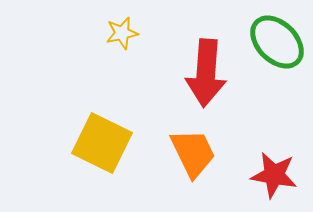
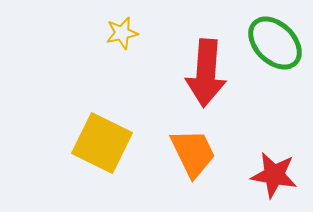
green ellipse: moved 2 px left, 1 px down
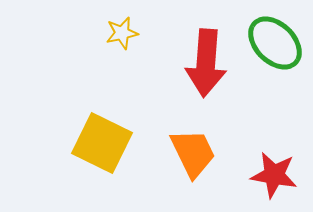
red arrow: moved 10 px up
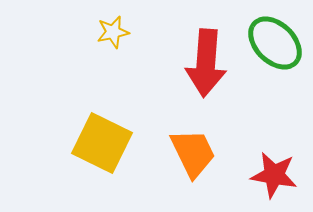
yellow star: moved 9 px left, 1 px up
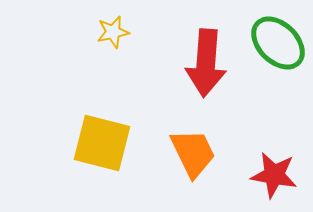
green ellipse: moved 3 px right
yellow square: rotated 12 degrees counterclockwise
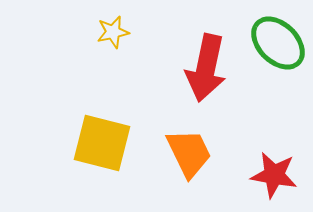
red arrow: moved 5 px down; rotated 8 degrees clockwise
orange trapezoid: moved 4 px left
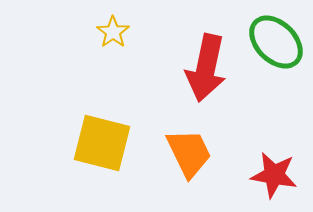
yellow star: rotated 24 degrees counterclockwise
green ellipse: moved 2 px left, 1 px up
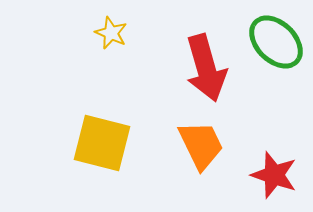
yellow star: moved 2 px left, 1 px down; rotated 12 degrees counterclockwise
red arrow: rotated 28 degrees counterclockwise
orange trapezoid: moved 12 px right, 8 px up
red star: rotated 9 degrees clockwise
